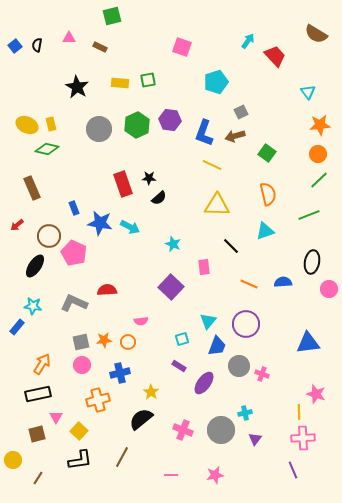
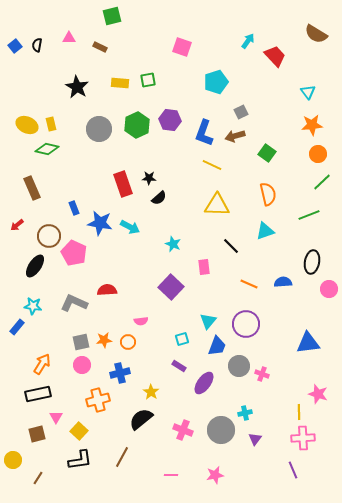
orange star at (320, 125): moved 8 px left
green line at (319, 180): moved 3 px right, 2 px down
pink star at (316, 394): moved 2 px right
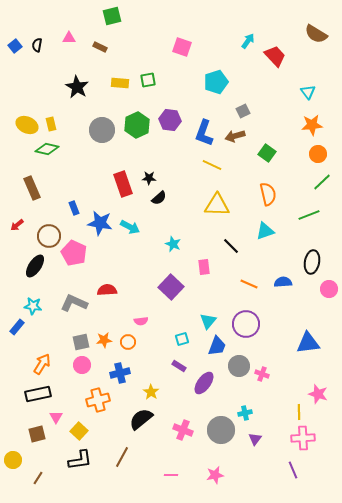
gray square at (241, 112): moved 2 px right, 1 px up
gray circle at (99, 129): moved 3 px right, 1 px down
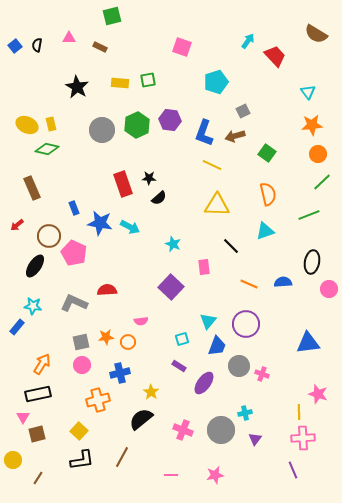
orange star at (104, 340): moved 2 px right, 3 px up
pink triangle at (56, 417): moved 33 px left
black L-shape at (80, 460): moved 2 px right
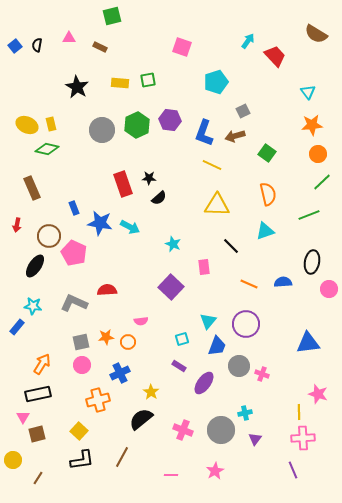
red arrow at (17, 225): rotated 40 degrees counterclockwise
blue cross at (120, 373): rotated 12 degrees counterclockwise
pink star at (215, 475): moved 4 px up; rotated 18 degrees counterclockwise
